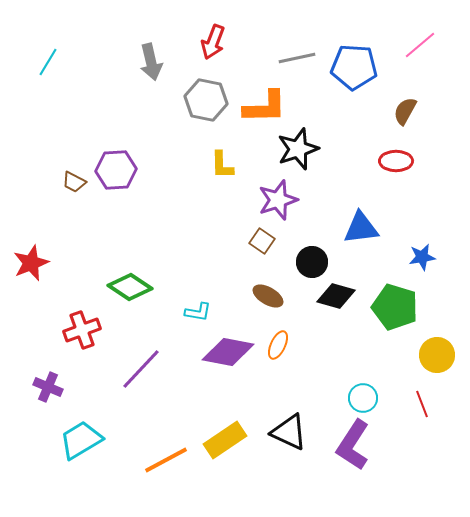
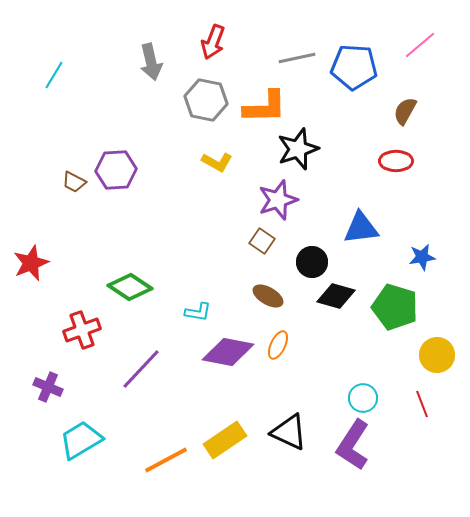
cyan line: moved 6 px right, 13 px down
yellow L-shape: moved 5 px left, 3 px up; rotated 60 degrees counterclockwise
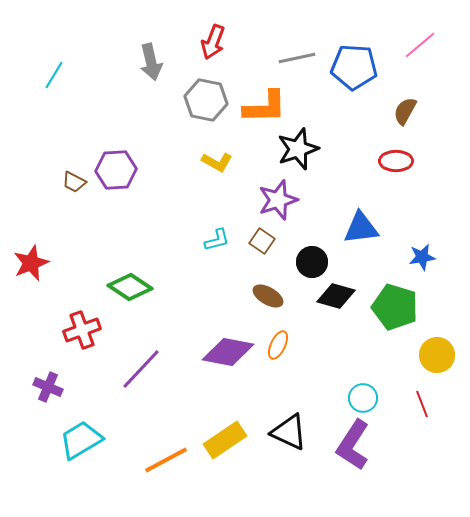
cyan L-shape: moved 19 px right, 72 px up; rotated 24 degrees counterclockwise
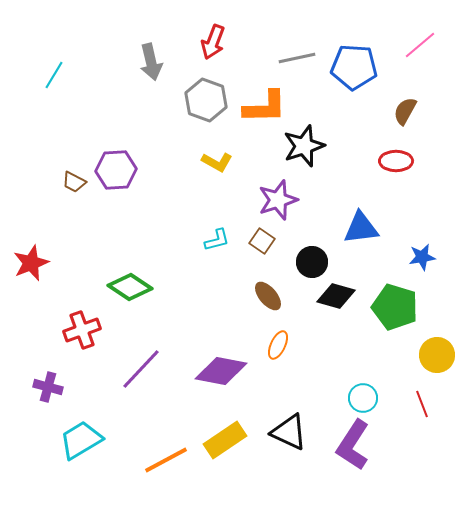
gray hexagon: rotated 9 degrees clockwise
black star: moved 6 px right, 3 px up
brown ellipse: rotated 20 degrees clockwise
purple diamond: moved 7 px left, 19 px down
purple cross: rotated 8 degrees counterclockwise
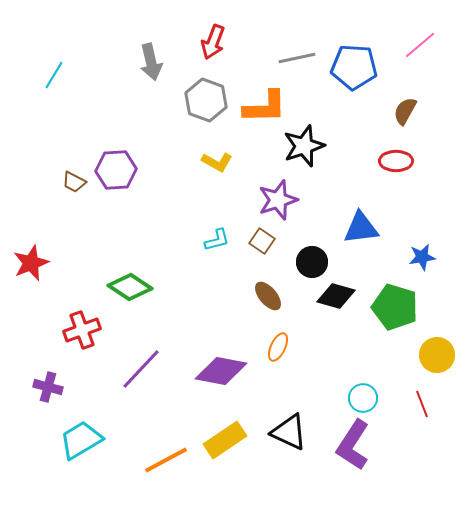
orange ellipse: moved 2 px down
